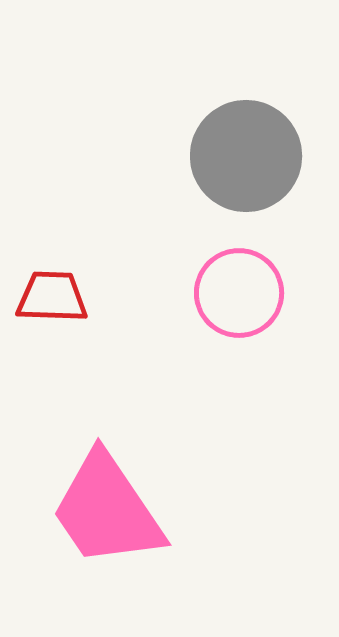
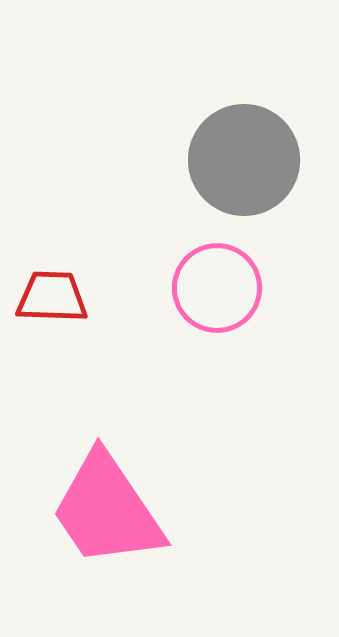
gray circle: moved 2 px left, 4 px down
pink circle: moved 22 px left, 5 px up
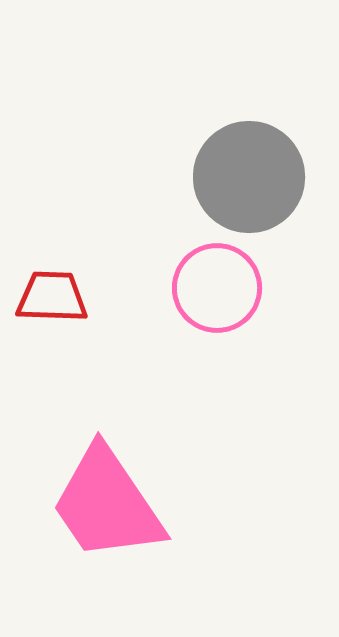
gray circle: moved 5 px right, 17 px down
pink trapezoid: moved 6 px up
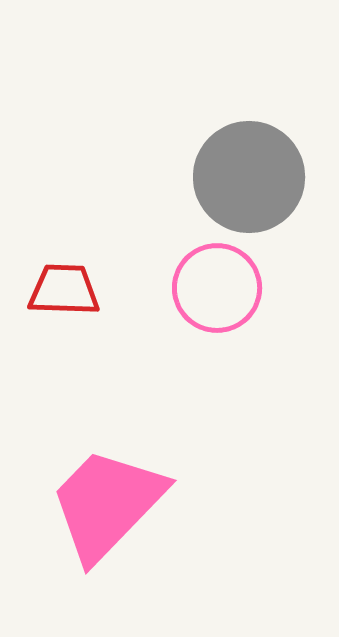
red trapezoid: moved 12 px right, 7 px up
pink trapezoid: rotated 78 degrees clockwise
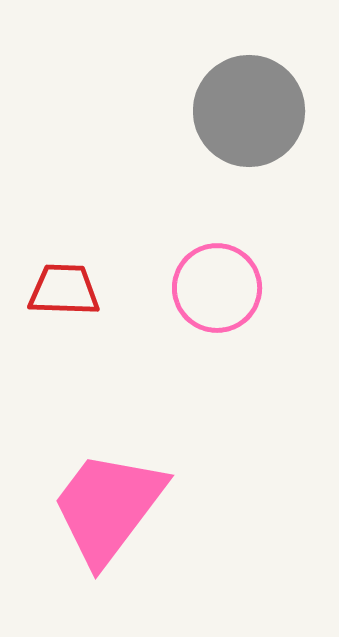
gray circle: moved 66 px up
pink trapezoid: moved 1 px right, 3 px down; rotated 7 degrees counterclockwise
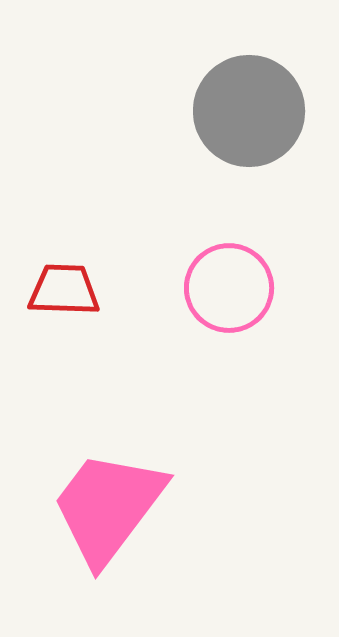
pink circle: moved 12 px right
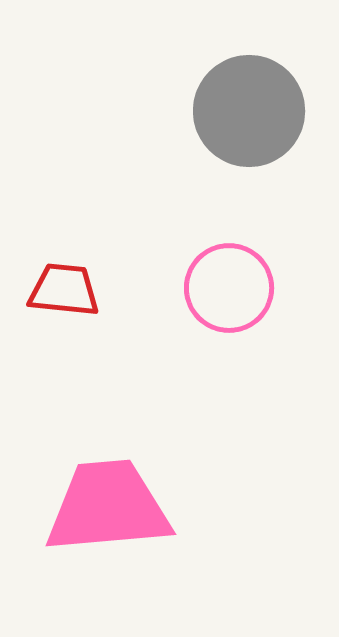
red trapezoid: rotated 4 degrees clockwise
pink trapezoid: rotated 48 degrees clockwise
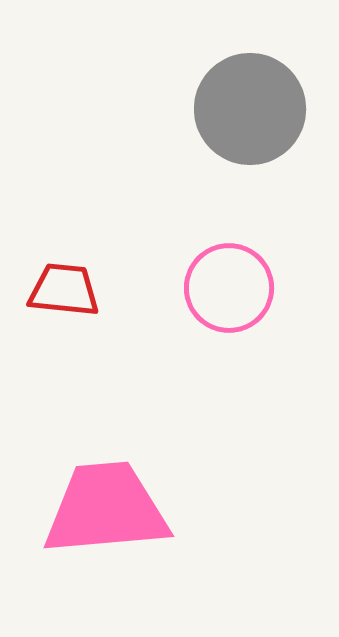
gray circle: moved 1 px right, 2 px up
pink trapezoid: moved 2 px left, 2 px down
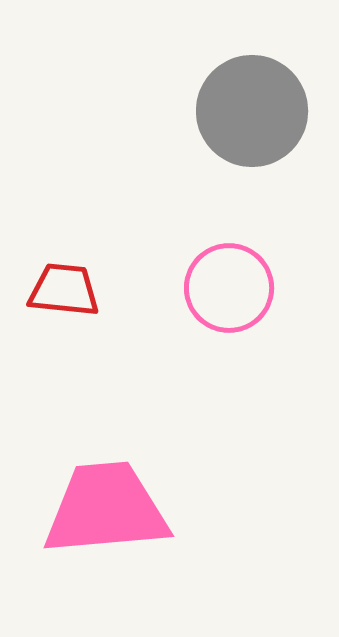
gray circle: moved 2 px right, 2 px down
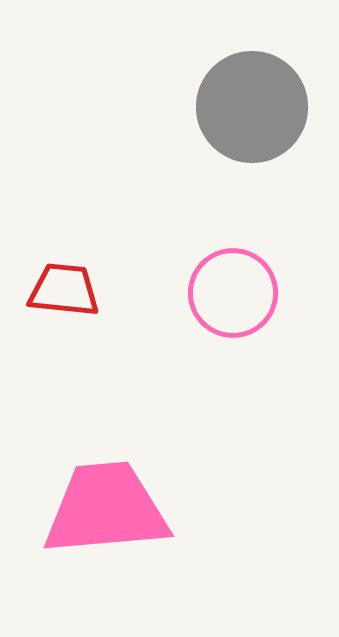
gray circle: moved 4 px up
pink circle: moved 4 px right, 5 px down
